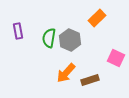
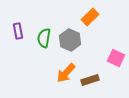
orange rectangle: moved 7 px left, 1 px up
green semicircle: moved 5 px left
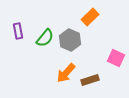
green semicircle: moved 1 px right; rotated 150 degrees counterclockwise
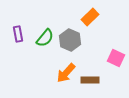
purple rectangle: moved 3 px down
brown rectangle: rotated 18 degrees clockwise
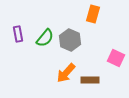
orange rectangle: moved 3 px right, 3 px up; rotated 30 degrees counterclockwise
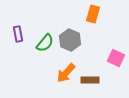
green semicircle: moved 5 px down
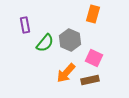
purple rectangle: moved 7 px right, 9 px up
pink square: moved 22 px left
brown rectangle: rotated 12 degrees counterclockwise
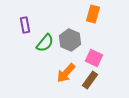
brown rectangle: rotated 42 degrees counterclockwise
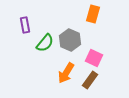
orange arrow: rotated 10 degrees counterclockwise
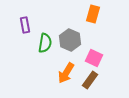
green semicircle: rotated 30 degrees counterclockwise
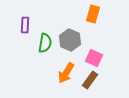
purple rectangle: rotated 14 degrees clockwise
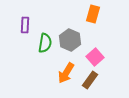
pink square: moved 1 px right, 1 px up; rotated 24 degrees clockwise
